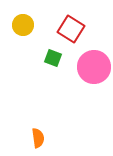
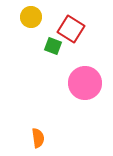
yellow circle: moved 8 px right, 8 px up
green square: moved 12 px up
pink circle: moved 9 px left, 16 px down
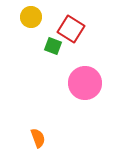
orange semicircle: rotated 12 degrees counterclockwise
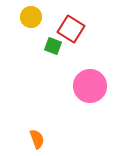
pink circle: moved 5 px right, 3 px down
orange semicircle: moved 1 px left, 1 px down
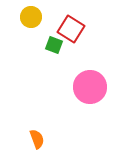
green square: moved 1 px right, 1 px up
pink circle: moved 1 px down
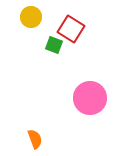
pink circle: moved 11 px down
orange semicircle: moved 2 px left
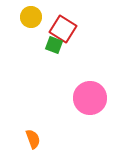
red square: moved 8 px left
orange semicircle: moved 2 px left
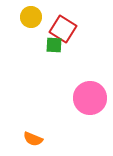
green square: rotated 18 degrees counterclockwise
orange semicircle: rotated 132 degrees clockwise
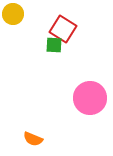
yellow circle: moved 18 px left, 3 px up
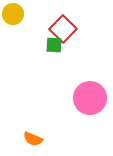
red square: rotated 12 degrees clockwise
